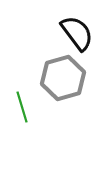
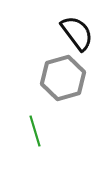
green line: moved 13 px right, 24 px down
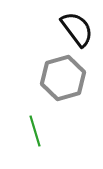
black semicircle: moved 4 px up
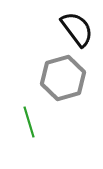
green line: moved 6 px left, 9 px up
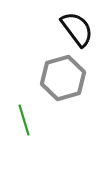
green line: moved 5 px left, 2 px up
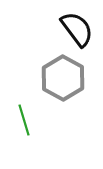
gray hexagon: rotated 15 degrees counterclockwise
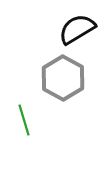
black semicircle: rotated 84 degrees counterclockwise
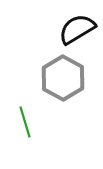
green line: moved 1 px right, 2 px down
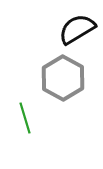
green line: moved 4 px up
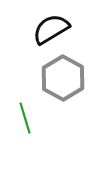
black semicircle: moved 26 px left
